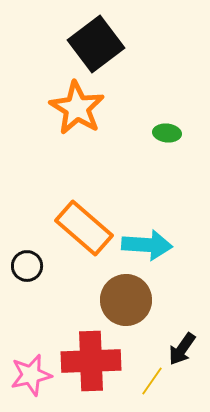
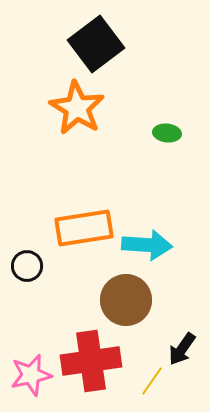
orange rectangle: rotated 50 degrees counterclockwise
red cross: rotated 6 degrees counterclockwise
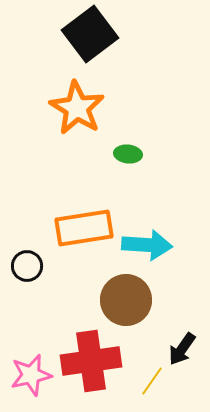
black square: moved 6 px left, 10 px up
green ellipse: moved 39 px left, 21 px down
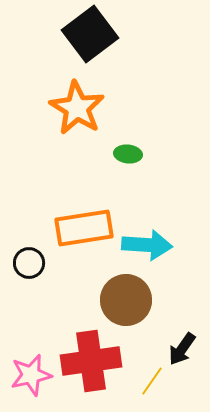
black circle: moved 2 px right, 3 px up
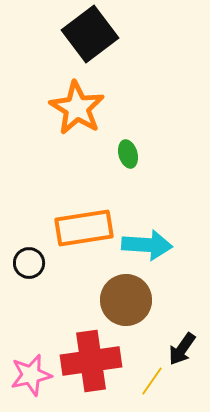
green ellipse: rotated 68 degrees clockwise
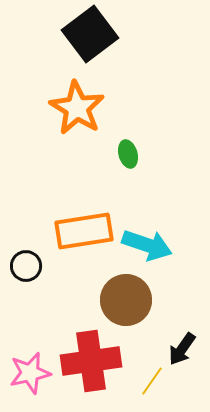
orange rectangle: moved 3 px down
cyan arrow: rotated 15 degrees clockwise
black circle: moved 3 px left, 3 px down
pink star: moved 1 px left, 2 px up
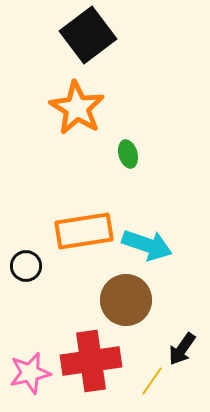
black square: moved 2 px left, 1 px down
